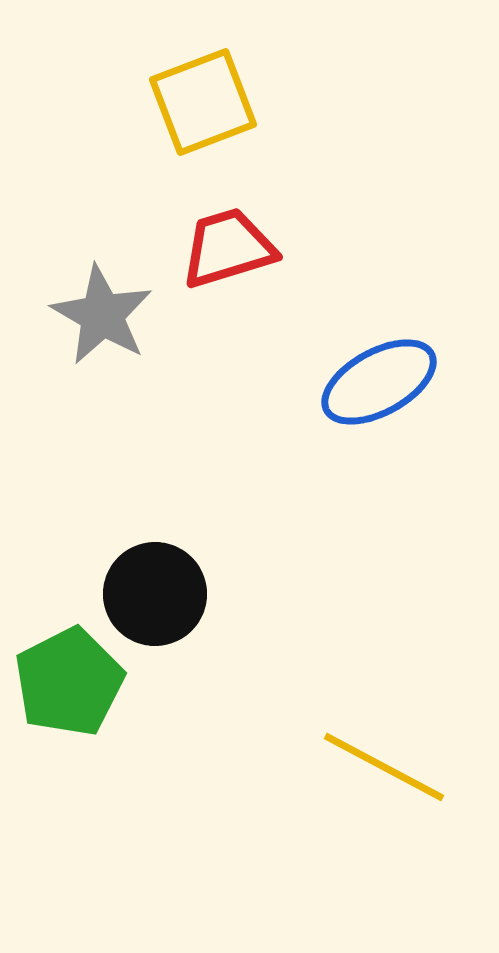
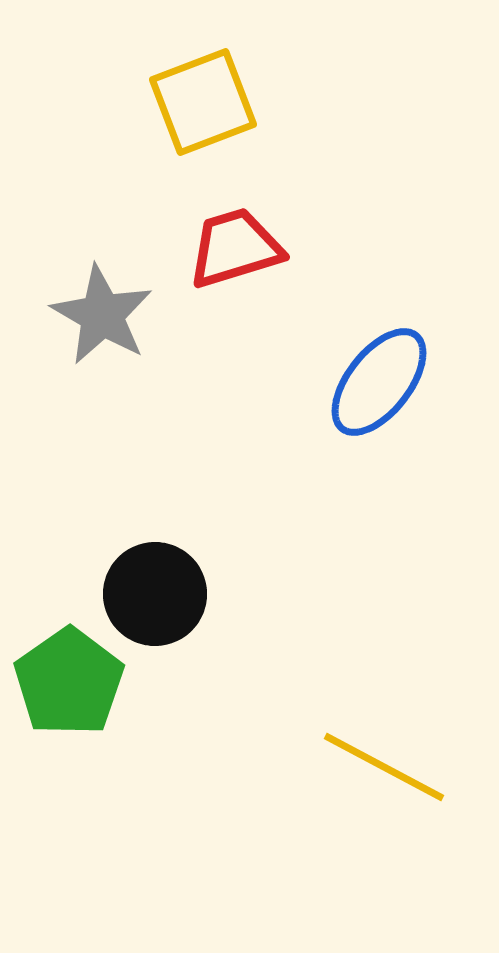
red trapezoid: moved 7 px right
blue ellipse: rotated 23 degrees counterclockwise
green pentagon: rotated 8 degrees counterclockwise
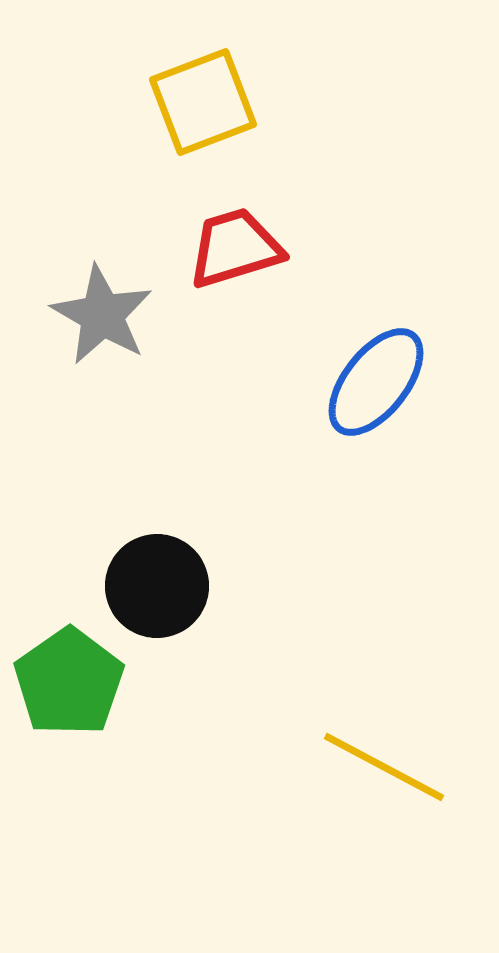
blue ellipse: moved 3 px left
black circle: moved 2 px right, 8 px up
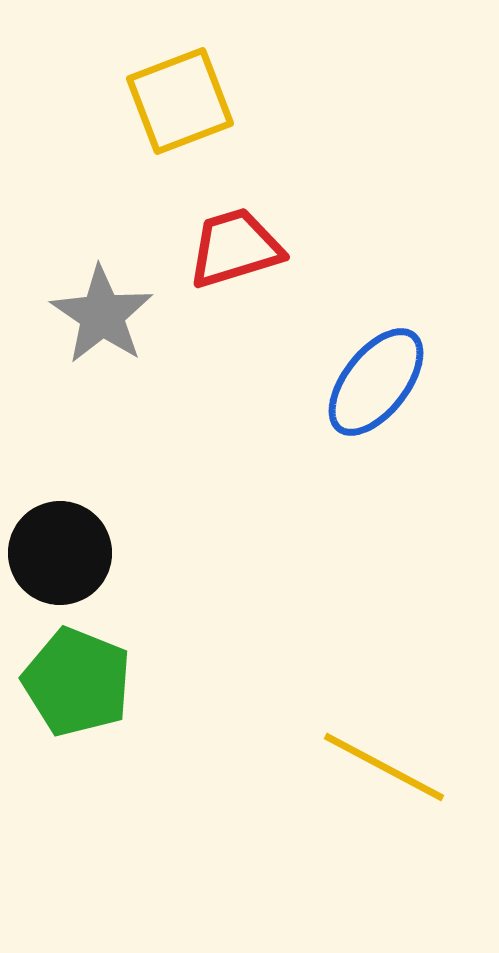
yellow square: moved 23 px left, 1 px up
gray star: rotated 4 degrees clockwise
black circle: moved 97 px left, 33 px up
green pentagon: moved 8 px right; rotated 15 degrees counterclockwise
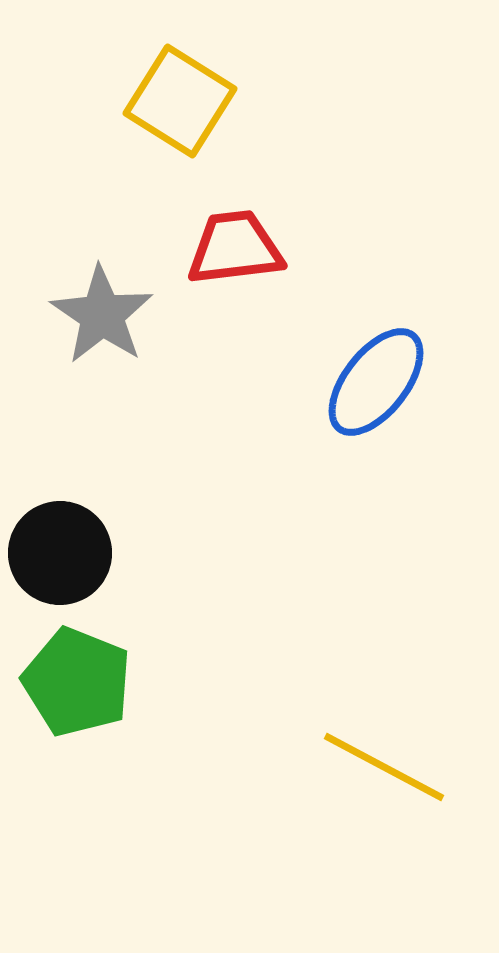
yellow square: rotated 37 degrees counterclockwise
red trapezoid: rotated 10 degrees clockwise
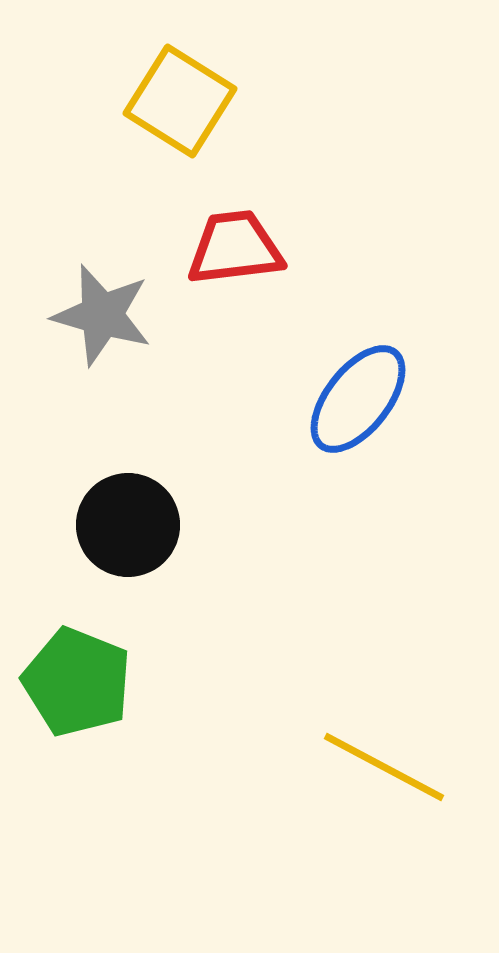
gray star: rotated 18 degrees counterclockwise
blue ellipse: moved 18 px left, 17 px down
black circle: moved 68 px right, 28 px up
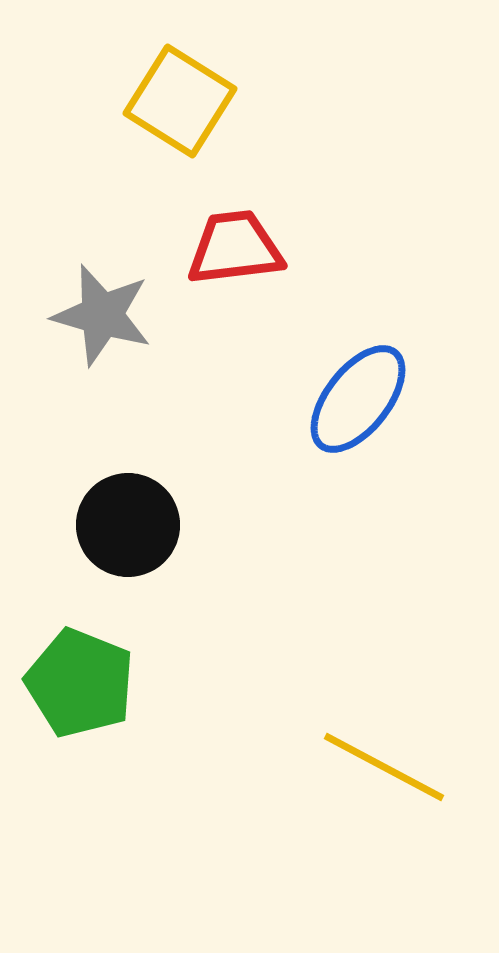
green pentagon: moved 3 px right, 1 px down
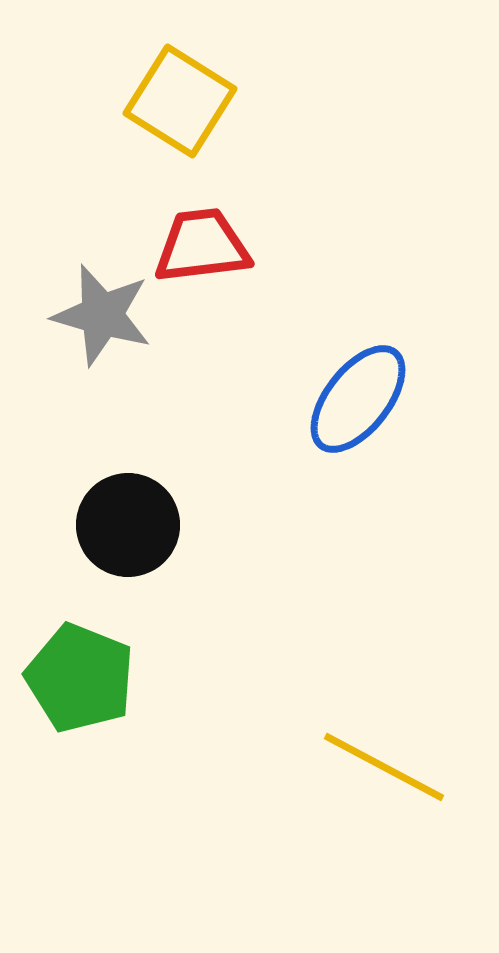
red trapezoid: moved 33 px left, 2 px up
green pentagon: moved 5 px up
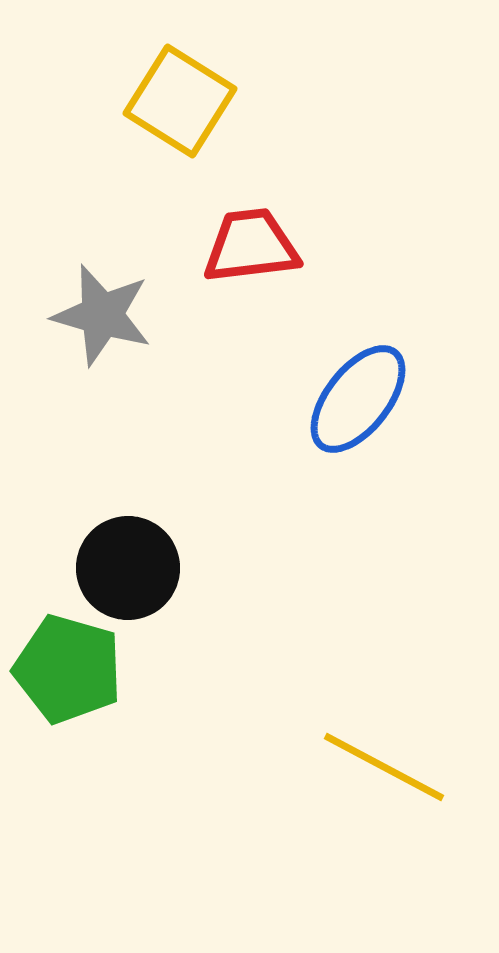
red trapezoid: moved 49 px right
black circle: moved 43 px down
green pentagon: moved 12 px left, 9 px up; rotated 6 degrees counterclockwise
